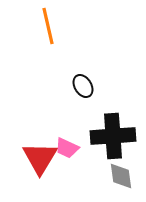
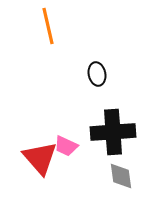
black ellipse: moved 14 px right, 12 px up; rotated 20 degrees clockwise
black cross: moved 4 px up
pink trapezoid: moved 1 px left, 2 px up
red triangle: rotated 12 degrees counterclockwise
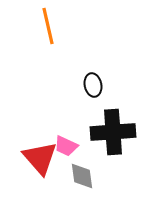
black ellipse: moved 4 px left, 11 px down
gray diamond: moved 39 px left
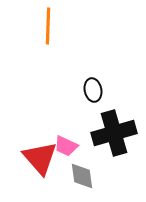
orange line: rotated 15 degrees clockwise
black ellipse: moved 5 px down
black cross: moved 1 px right, 1 px down; rotated 12 degrees counterclockwise
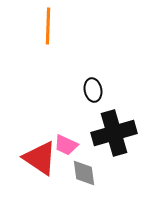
pink trapezoid: moved 1 px up
red triangle: rotated 15 degrees counterclockwise
gray diamond: moved 2 px right, 3 px up
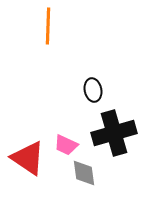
red triangle: moved 12 px left
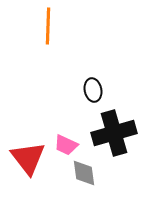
red triangle: rotated 18 degrees clockwise
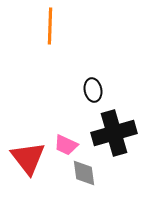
orange line: moved 2 px right
